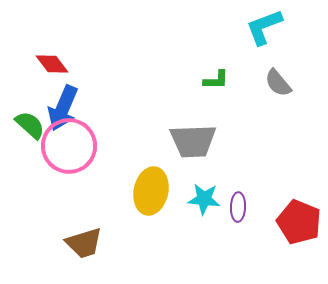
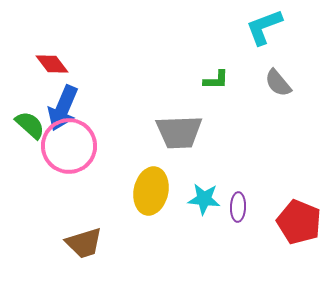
gray trapezoid: moved 14 px left, 9 px up
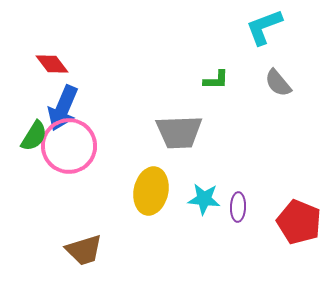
green semicircle: moved 4 px right, 11 px down; rotated 80 degrees clockwise
brown trapezoid: moved 7 px down
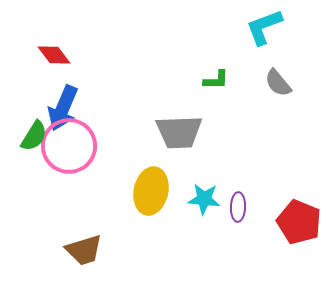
red diamond: moved 2 px right, 9 px up
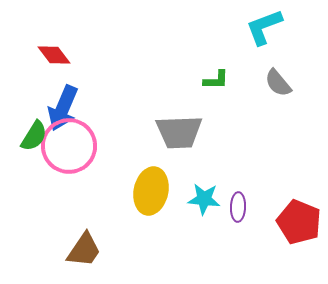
brown trapezoid: rotated 39 degrees counterclockwise
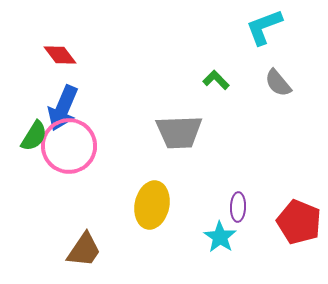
red diamond: moved 6 px right
green L-shape: rotated 136 degrees counterclockwise
yellow ellipse: moved 1 px right, 14 px down
cyan star: moved 16 px right, 38 px down; rotated 28 degrees clockwise
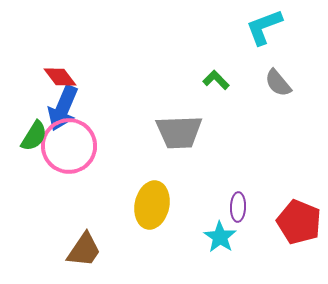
red diamond: moved 22 px down
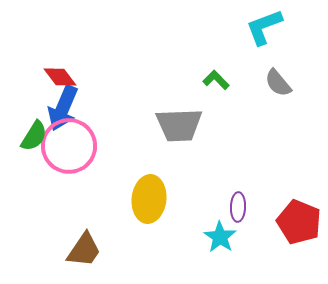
gray trapezoid: moved 7 px up
yellow ellipse: moved 3 px left, 6 px up; rotated 6 degrees counterclockwise
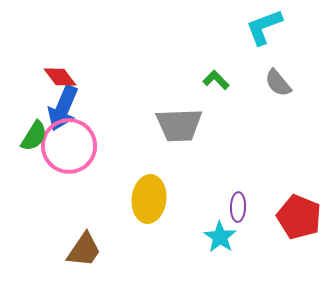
red pentagon: moved 5 px up
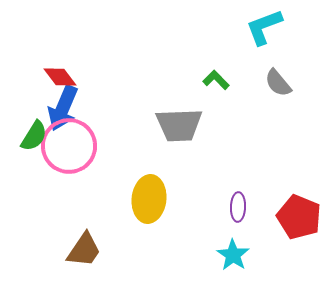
cyan star: moved 13 px right, 18 px down
